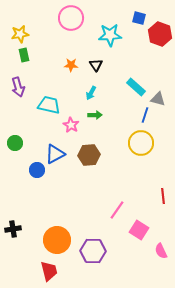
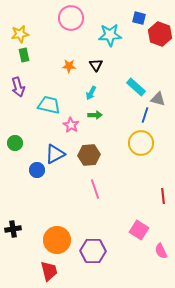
orange star: moved 2 px left, 1 px down
pink line: moved 22 px left, 21 px up; rotated 54 degrees counterclockwise
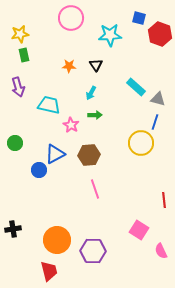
blue line: moved 10 px right, 7 px down
blue circle: moved 2 px right
red line: moved 1 px right, 4 px down
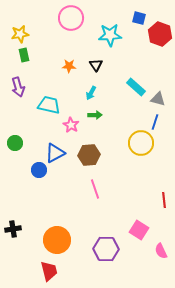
blue triangle: moved 1 px up
purple hexagon: moved 13 px right, 2 px up
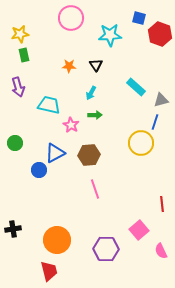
gray triangle: moved 3 px right, 1 px down; rotated 28 degrees counterclockwise
red line: moved 2 px left, 4 px down
pink square: rotated 18 degrees clockwise
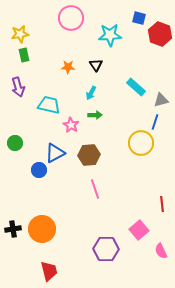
orange star: moved 1 px left, 1 px down
orange circle: moved 15 px left, 11 px up
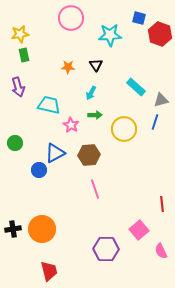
yellow circle: moved 17 px left, 14 px up
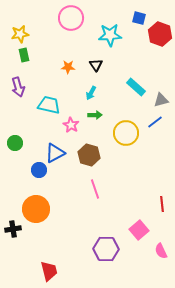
blue line: rotated 35 degrees clockwise
yellow circle: moved 2 px right, 4 px down
brown hexagon: rotated 20 degrees clockwise
orange circle: moved 6 px left, 20 px up
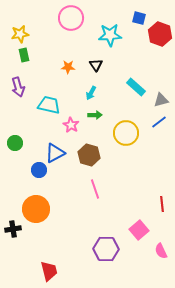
blue line: moved 4 px right
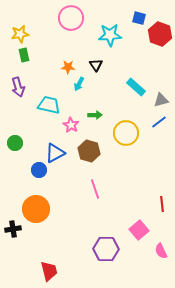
cyan arrow: moved 12 px left, 9 px up
brown hexagon: moved 4 px up
